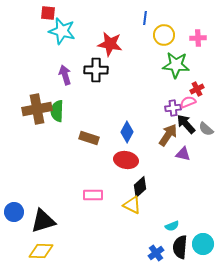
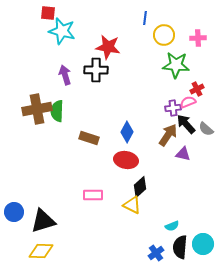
red star: moved 2 px left, 3 px down
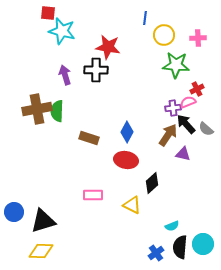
black diamond: moved 12 px right, 4 px up
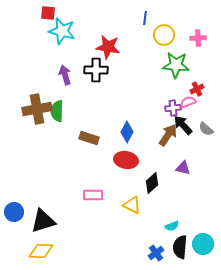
black arrow: moved 3 px left, 1 px down
purple triangle: moved 14 px down
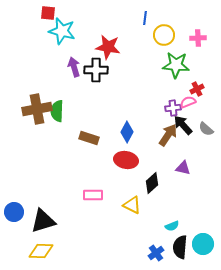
purple arrow: moved 9 px right, 8 px up
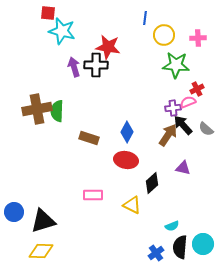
black cross: moved 5 px up
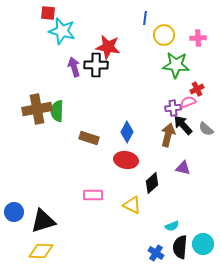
brown arrow: rotated 20 degrees counterclockwise
blue cross: rotated 21 degrees counterclockwise
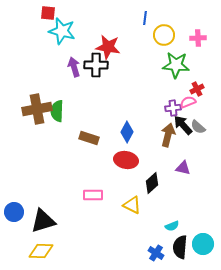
gray semicircle: moved 8 px left, 2 px up
